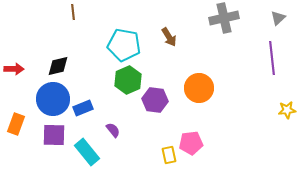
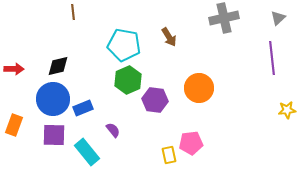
orange rectangle: moved 2 px left, 1 px down
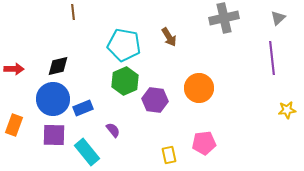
green hexagon: moved 3 px left, 1 px down
pink pentagon: moved 13 px right
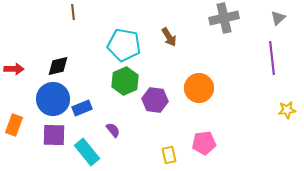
blue rectangle: moved 1 px left
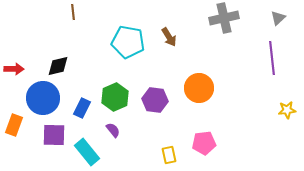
cyan pentagon: moved 4 px right, 3 px up
green hexagon: moved 10 px left, 16 px down
blue circle: moved 10 px left, 1 px up
blue rectangle: rotated 42 degrees counterclockwise
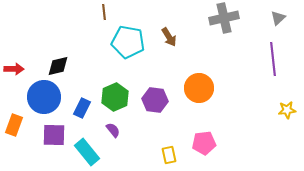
brown line: moved 31 px right
purple line: moved 1 px right, 1 px down
blue circle: moved 1 px right, 1 px up
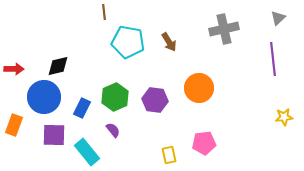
gray cross: moved 11 px down
brown arrow: moved 5 px down
yellow star: moved 3 px left, 7 px down
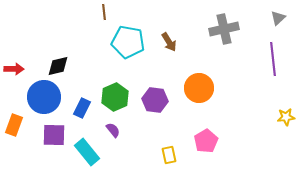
yellow star: moved 2 px right
pink pentagon: moved 2 px right, 2 px up; rotated 25 degrees counterclockwise
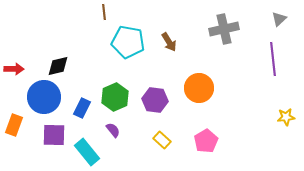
gray triangle: moved 1 px right, 1 px down
yellow rectangle: moved 7 px left, 15 px up; rotated 36 degrees counterclockwise
